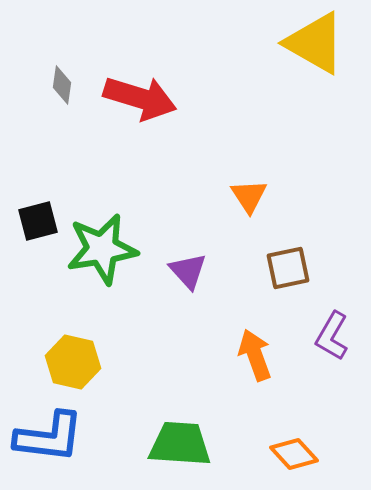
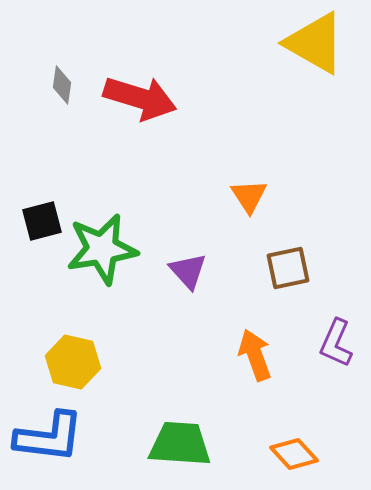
black square: moved 4 px right
purple L-shape: moved 4 px right, 7 px down; rotated 6 degrees counterclockwise
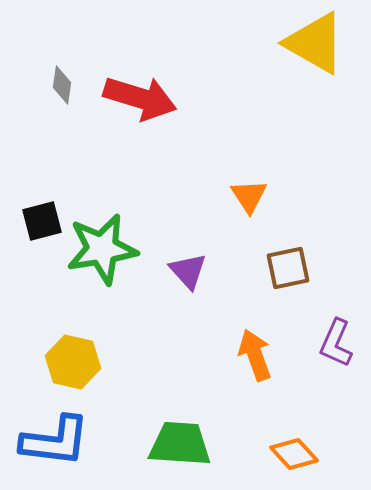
blue L-shape: moved 6 px right, 4 px down
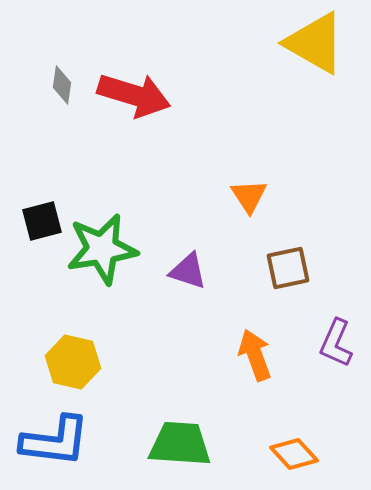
red arrow: moved 6 px left, 3 px up
purple triangle: rotated 30 degrees counterclockwise
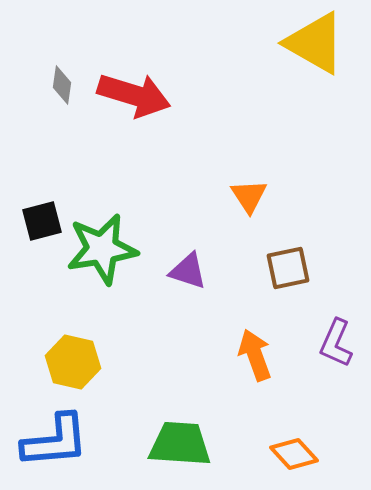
blue L-shape: rotated 12 degrees counterclockwise
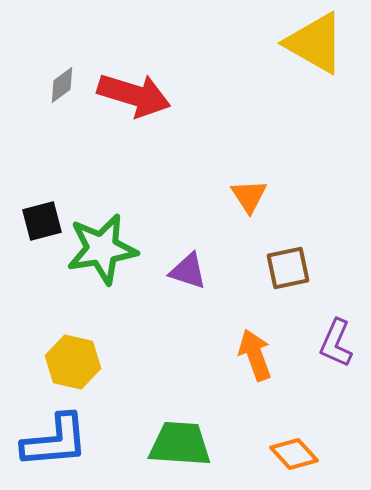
gray diamond: rotated 45 degrees clockwise
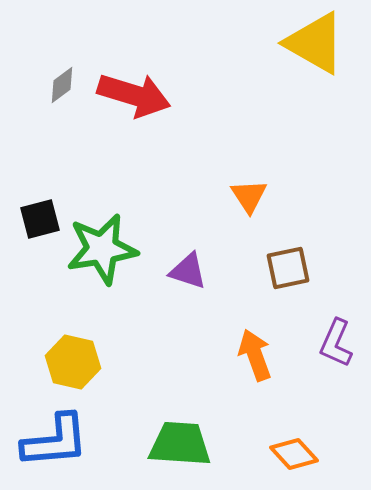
black square: moved 2 px left, 2 px up
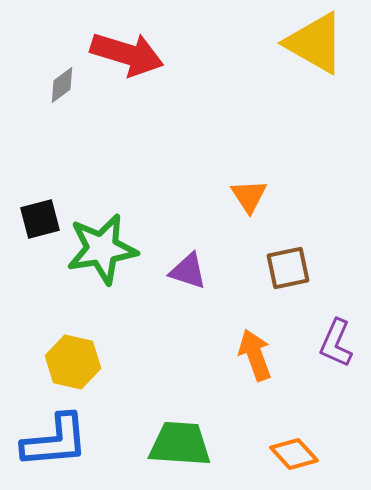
red arrow: moved 7 px left, 41 px up
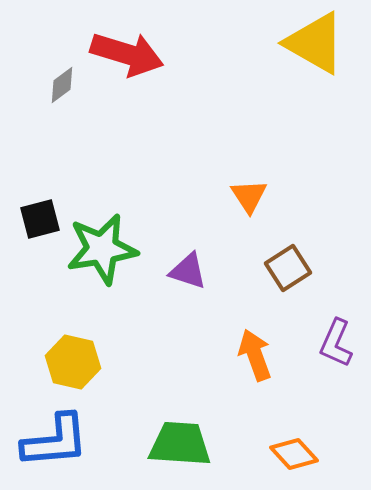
brown square: rotated 21 degrees counterclockwise
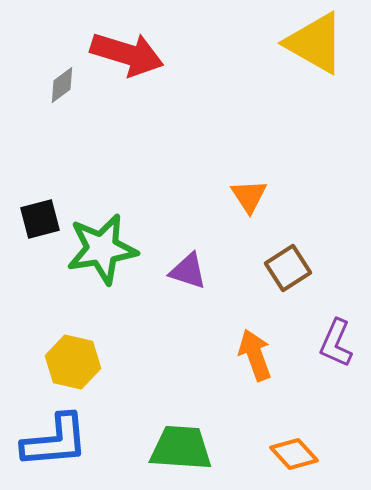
green trapezoid: moved 1 px right, 4 px down
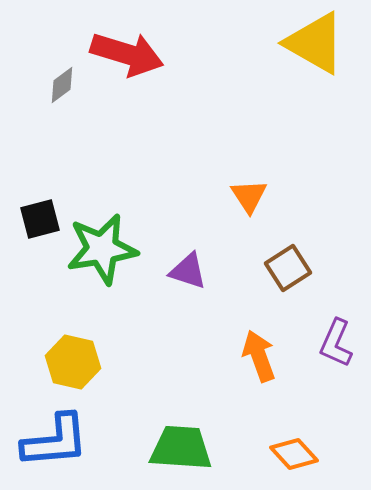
orange arrow: moved 4 px right, 1 px down
